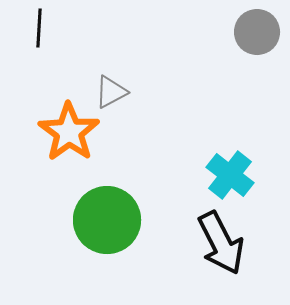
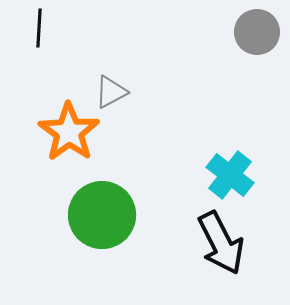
green circle: moved 5 px left, 5 px up
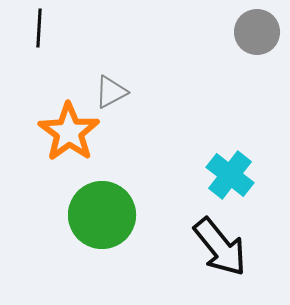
black arrow: moved 1 px left, 4 px down; rotated 12 degrees counterclockwise
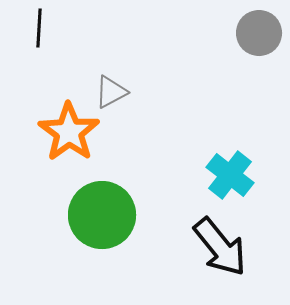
gray circle: moved 2 px right, 1 px down
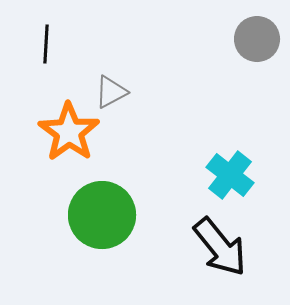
black line: moved 7 px right, 16 px down
gray circle: moved 2 px left, 6 px down
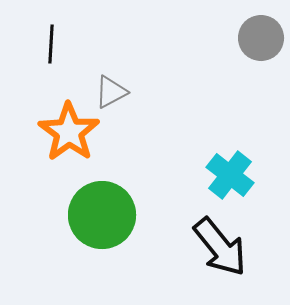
gray circle: moved 4 px right, 1 px up
black line: moved 5 px right
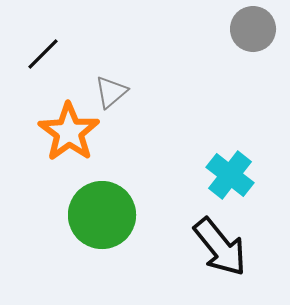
gray circle: moved 8 px left, 9 px up
black line: moved 8 px left, 10 px down; rotated 42 degrees clockwise
gray triangle: rotated 12 degrees counterclockwise
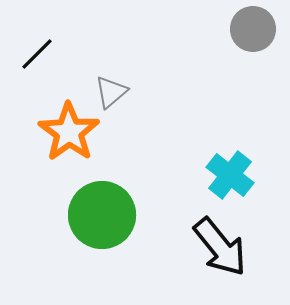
black line: moved 6 px left
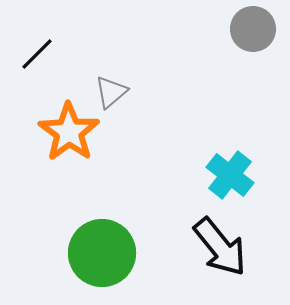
green circle: moved 38 px down
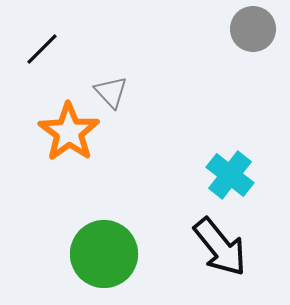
black line: moved 5 px right, 5 px up
gray triangle: rotated 33 degrees counterclockwise
green circle: moved 2 px right, 1 px down
